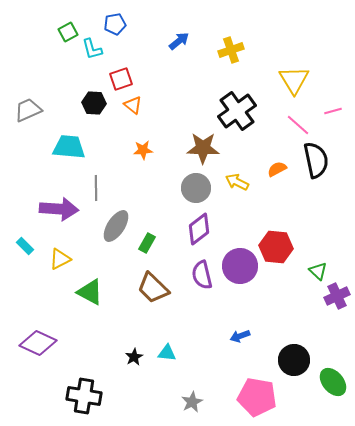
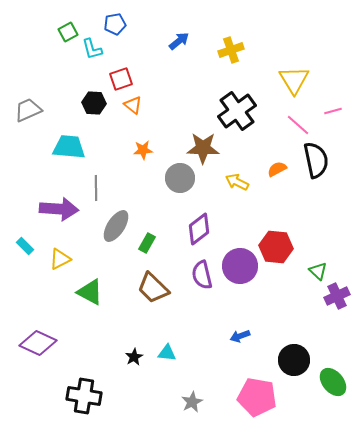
gray circle at (196, 188): moved 16 px left, 10 px up
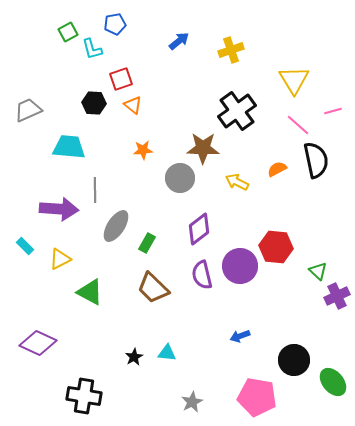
gray line at (96, 188): moved 1 px left, 2 px down
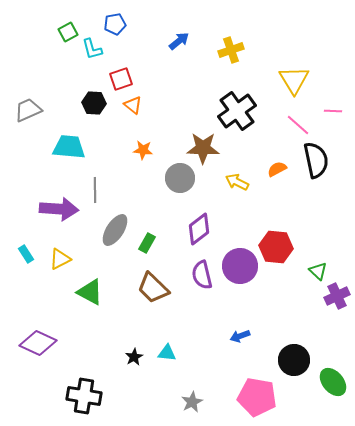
pink line at (333, 111): rotated 18 degrees clockwise
orange star at (143, 150): rotated 12 degrees clockwise
gray ellipse at (116, 226): moved 1 px left, 4 px down
cyan rectangle at (25, 246): moved 1 px right, 8 px down; rotated 12 degrees clockwise
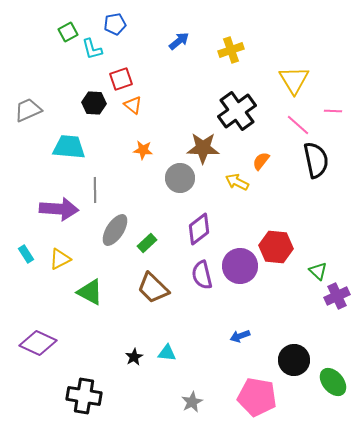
orange semicircle at (277, 169): moved 16 px left, 8 px up; rotated 24 degrees counterclockwise
green rectangle at (147, 243): rotated 18 degrees clockwise
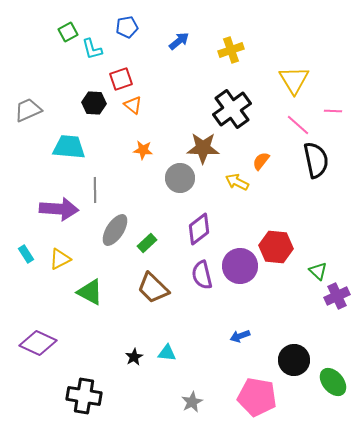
blue pentagon at (115, 24): moved 12 px right, 3 px down
black cross at (237, 111): moved 5 px left, 2 px up
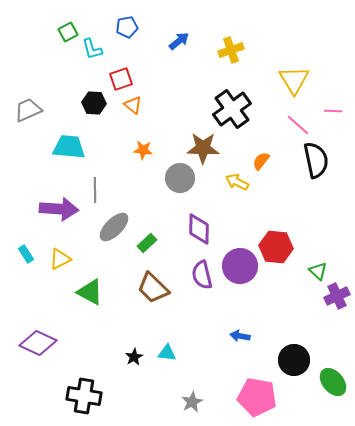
purple diamond at (199, 229): rotated 52 degrees counterclockwise
gray ellipse at (115, 230): moved 1 px left, 3 px up; rotated 12 degrees clockwise
blue arrow at (240, 336): rotated 30 degrees clockwise
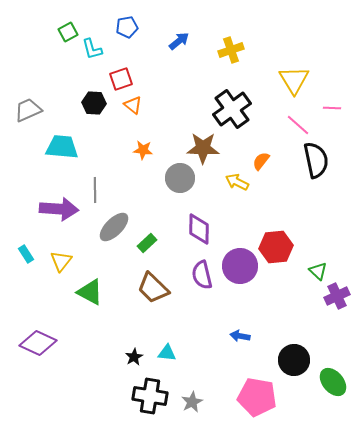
pink line at (333, 111): moved 1 px left, 3 px up
cyan trapezoid at (69, 147): moved 7 px left
red hexagon at (276, 247): rotated 12 degrees counterclockwise
yellow triangle at (60, 259): moved 1 px right, 2 px down; rotated 25 degrees counterclockwise
black cross at (84, 396): moved 66 px right
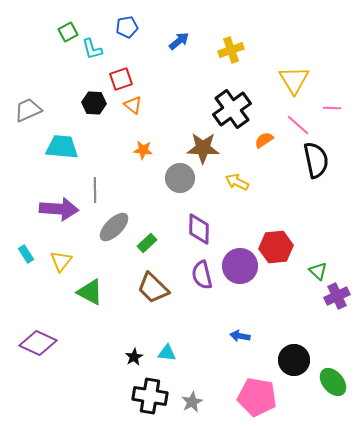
orange semicircle at (261, 161): moved 3 px right, 21 px up; rotated 18 degrees clockwise
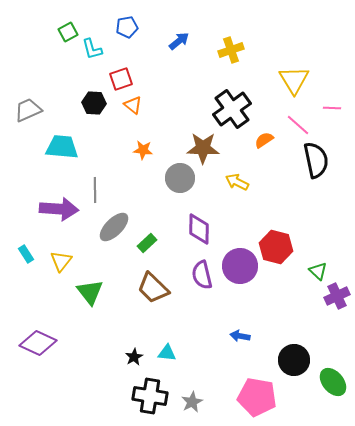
red hexagon at (276, 247): rotated 20 degrees clockwise
green triangle at (90, 292): rotated 24 degrees clockwise
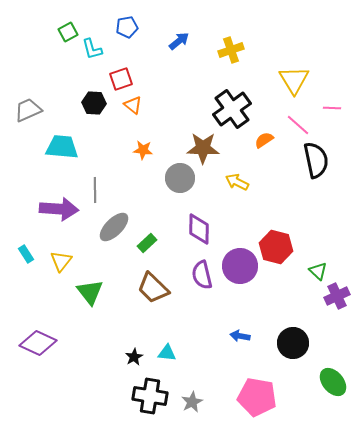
black circle at (294, 360): moved 1 px left, 17 px up
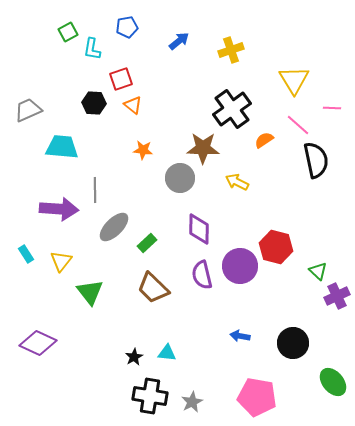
cyan L-shape at (92, 49): rotated 25 degrees clockwise
